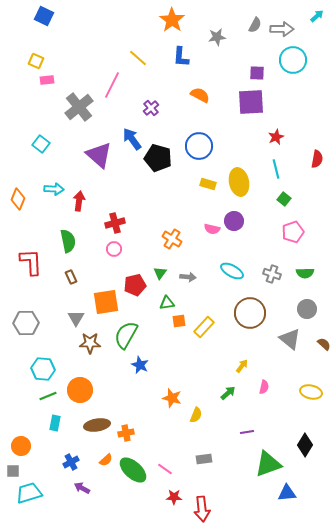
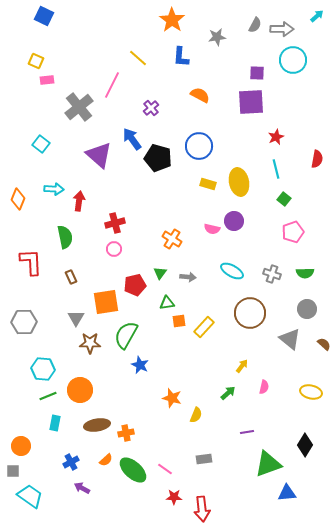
green semicircle at (68, 241): moved 3 px left, 4 px up
gray hexagon at (26, 323): moved 2 px left, 1 px up
cyan trapezoid at (29, 493): moved 1 px right, 3 px down; rotated 52 degrees clockwise
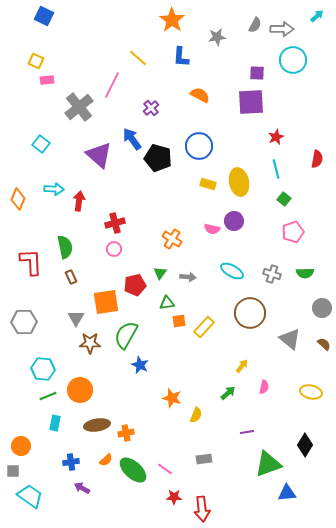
green semicircle at (65, 237): moved 10 px down
gray circle at (307, 309): moved 15 px right, 1 px up
blue cross at (71, 462): rotated 21 degrees clockwise
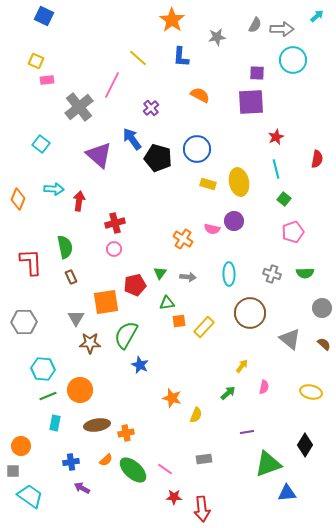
blue circle at (199, 146): moved 2 px left, 3 px down
orange cross at (172, 239): moved 11 px right
cyan ellipse at (232, 271): moved 3 px left, 3 px down; rotated 60 degrees clockwise
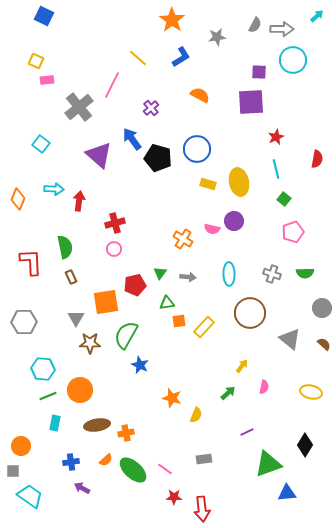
blue L-shape at (181, 57): rotated 125 degrees counterclockwise
purple square at (257, 73): moved 2 px right, 1 px up
purple line at (247, 432): rotated 16 degrees counterclockwise
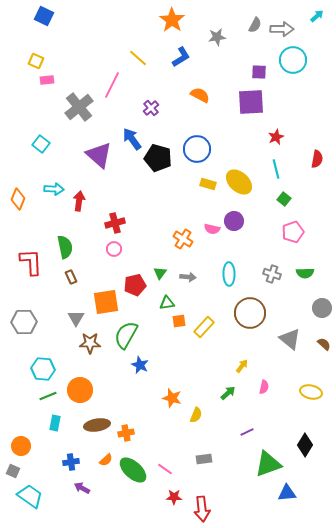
yellow ellipse at (239, 182): rotated 36 degrees counterclockwise
gray square at (13, 471): rotated 24 degrees clockwise
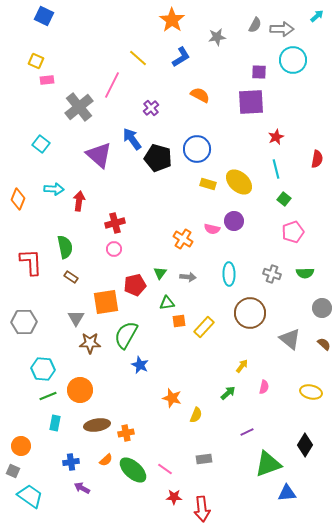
brown rectangle at (71, 277): rotated 32 degrees counterclockwise
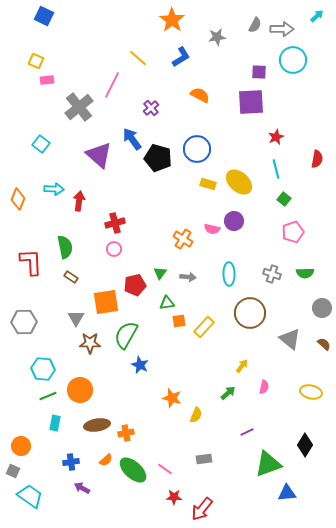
red arrow at (202, 509): rotated 45 degrees clockwise
